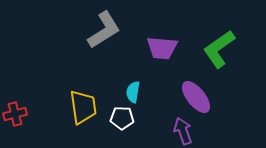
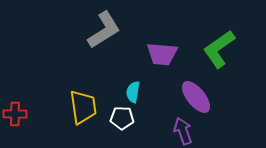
purple trapezoid: moved 6 px down
red cross: rotated 15 degrees clockwise
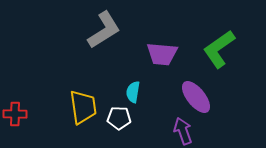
white pentagon: moved 3 px left
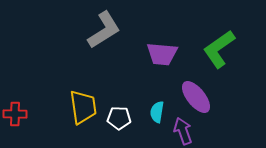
cyan semicircle: moved 24 px right, 20 px down
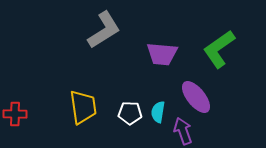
cyan semicircle: moved 1 px right
white pentagon: moved 11 px right, 5 px up
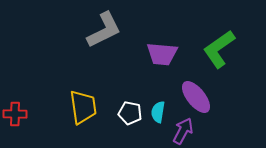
gray L-shape: rotated 6 degrees clockwise
white pentagon: rotated 10 degrees clockwise
purple arrow: rotated 48 degrees clockwise
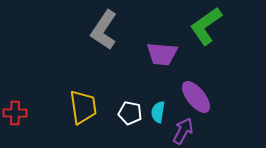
gray L-shape: rotated 150 degrees clockwise
green L-shape: moved 13 px left, 23 px up
red cross: moved 1 px up
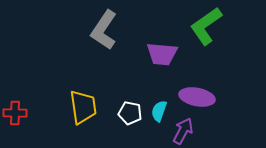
purple ellipse: moved 1 px right; rotated 40 degrees counterclockwise
cyan semicircle: moved 1 px right, 1 px up; rotated 10 degrees clockwise
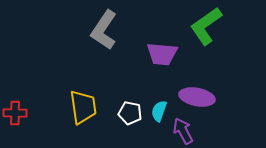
purple arrow: rotated 56 degrees counterclockwise
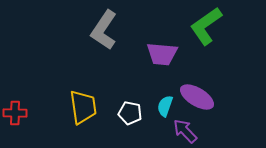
purple ellipse: rotated 20 degrees clockwise
cyan semicircle: moved 6 px right, 5 px up
purple arrow: moved 2 px right; rotated 16 degrees counterclockwise
